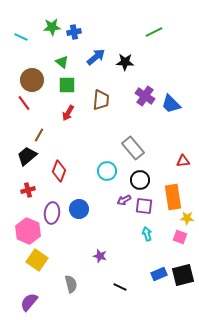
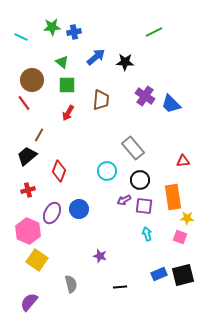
purple ellipse: rotated 20 degrees clockwise
black line: rotated 32 degrees counterclockwise
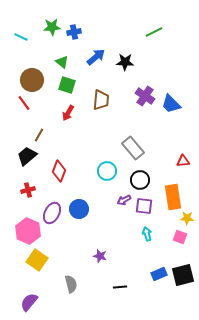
green square: rotated 18 degrees clockwise
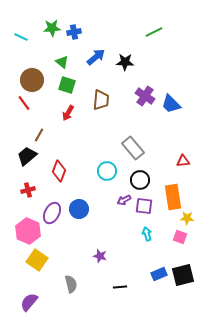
green star: moved 1 px down
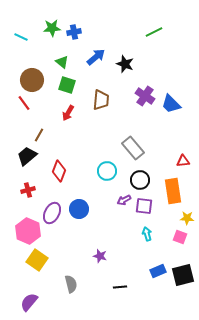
black star: moved 2 px down; rotated 18 degrees clockwise
orange rectangle: moved 6 px up
blue rectangle: moved 1 px left, 3 px up
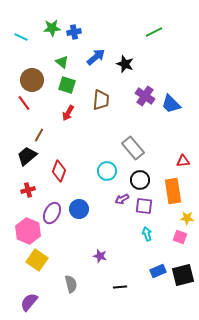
purple arrow: moved 2 px left, 1 px up
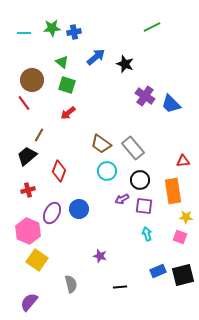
green line: moved 2 px left, 5 px up
cyan line: moved 3 px right, 4 px up; rotated 24 degrees counterclockwise
brown trapezoid: moved 44 px down; rotated 120 degrees clockwise
red arrow: rotated 21 degrees clockwise
yellow star: moved 1 px left, 1 px up
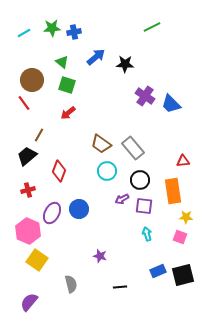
cyan line: rotated 32 degrees counterclockwise
black star: rotated 18 degrees counterclockwise
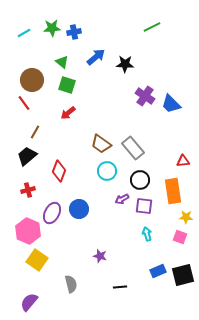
brown line: moved 4 px left, 3 px up
